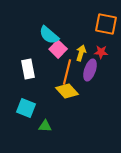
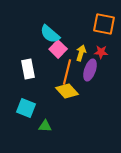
orange square: moved 2 px left
cyan semicircle: moved 1 px right, 1 px up
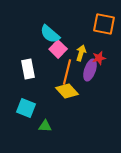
red star: moved 2 px left, 6 px down; rotated 16 degrees counterclockwise
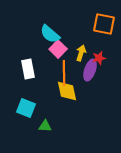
orange line: moved 3 px left, 1 px down; rotated 15 degrees counterclockwise
yellow diamond: rotated 30 degrees clockwise
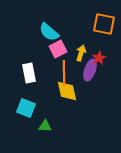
cyan semicircle: moved 1 px left, 2 px up
pink square: rotated 18 degrees clockwise
red star: rotated 16 degrees counterclockwise
white rectangle: moved 1 px right, 4 px down
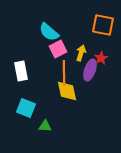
orange square: moved 1 px left, 1 px down
red star: moved 2 px right
white rectangle: moved 8 px left, 2 px up
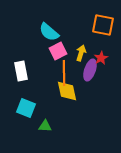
pink square: moved 2 px down
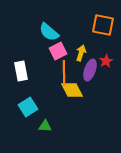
red star: moved 5 px right, 3 px down
yellow diamond: moved 5 px right, 1 px up; rotated 15 degrees counterclockwise
cyan square: moved 2 px right, 1 px up; rotated 36 degrees clockwise
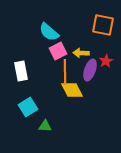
yellow arrow: rotated 105 degrees counterclockwise
orange line: moved 1 px right, 1 px up
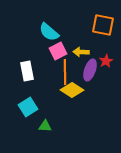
yellow arrow: moved 1 px up
white rectangle: moved 6 px right
yellow diamond: rotated 30 degrees counterclockwise
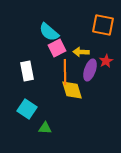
pink square: moved 1 px left, 3 px up
yellow diamond: rotated 40 degrees clockwise
cyan square: moved 1 px left, 2 px down; rotated 24 degrees counterclockwise
green triangle: moved 2 px down
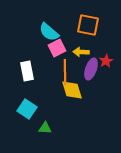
orange square: moved 15 px left
purple ellipse: moved 1 px right, 1 px up
